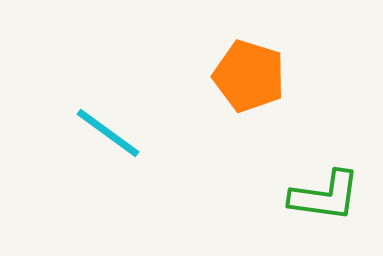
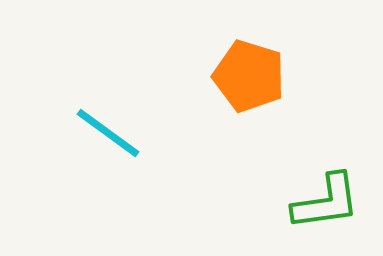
green L-shape: moved 1 px right, 6 px down; rotated 16 degrees counterclockwise
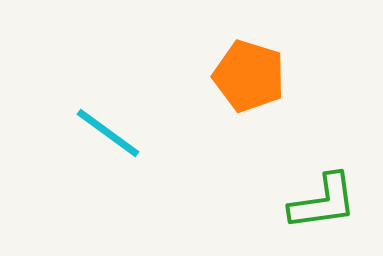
green L-shape: moved 3 px left
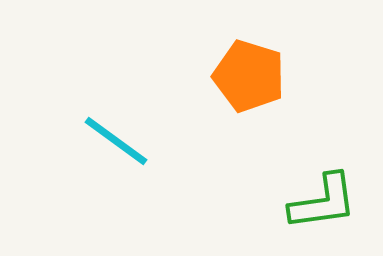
cyan line: moved 8 px right, 8 px down
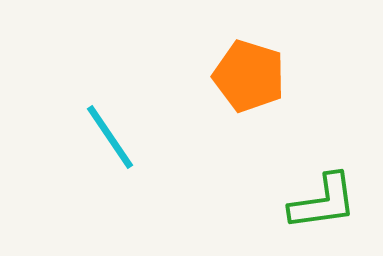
cyan line: moved 6 px left, 4 px up; rotated 20 degrees clockwise
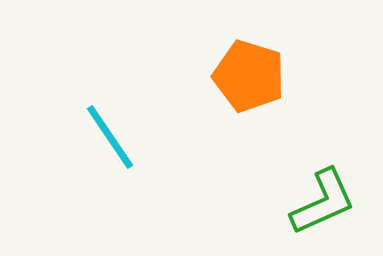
green L-shape: rotated 16 degrees counterclockwise
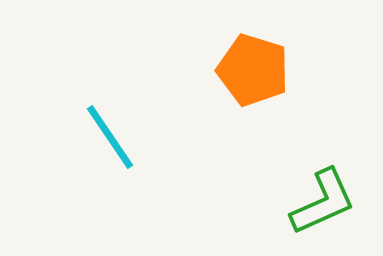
orange pentagon: moved 4 px right, 6 px up
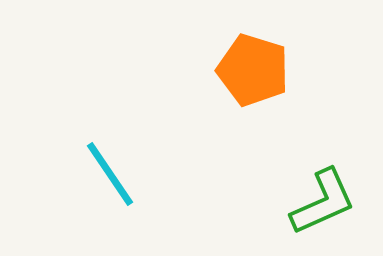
cyan line: moved 37 px down
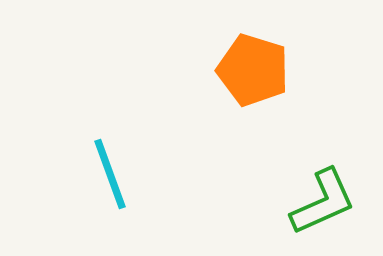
cyan line: rotated 14 degrees clockwise
